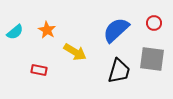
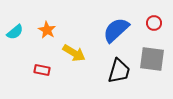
yellow arrow: moved 1 px left, 1 px down
red rectangle: moved 3 px right
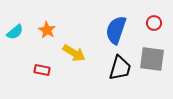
blue semicircle: rotated 28 degrees counterclockwise
black trapezoid: moved 1 px right, 3 px up
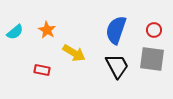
red circle: moved 7 px down
black trapezoid: moved 3 px left, 2 px up; rotated 44 degrees counterclockwise
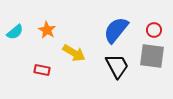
blue semicircle: rotated 20 degrees clockwise
gray square: moved 3 px up
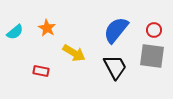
orange star: moved 2 px up
black trapezoid: moved 2 px left, 1 px down
red rectangle: moved 1 px left, 1 px down
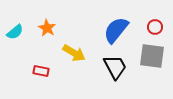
red circle: moved 1 px right, 3 px up
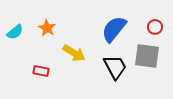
blue semicircle: moved 2 px left, 1 px up
gray square: moved 5 px left
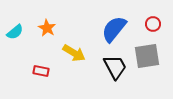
red circle: moved 2 px left, 3 px up
gray square: rotated 16 degrees counterclockwise
